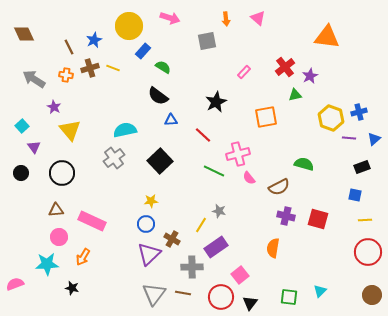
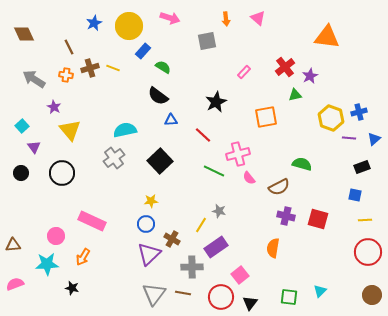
blue star at (94, 40): moved 17 px up
green semicircle at (304, 164): moved 2 px left
brown triangle at (56, 210): moved 43 px left, 35 px down
pink circle at (59, 237): moved 3 px left, 1 px up
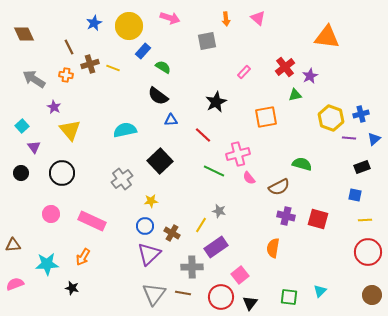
brown cross at (90, 68): moved 4 px up
blue cross at (359, 112): moved 2 px right, 2 px down
gray cross at (114, 158): moved 8 px right, 21 px down
blue circle at (146, 224): moved 1 px left, 2 px down
pink circle at (56, 236): moved 5 px left, 22 px up
brown cross at (172, 239): moved 6 px up
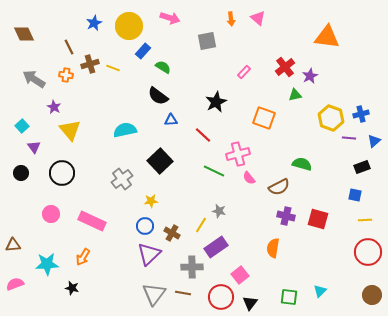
orange arrow at (226, 19): moved 5 px right
orange square at (266, 117): moved 2 px left, 1 px down; rotated 30 degrees clockwise
blue triangle at (374, 139): moved 2 px down
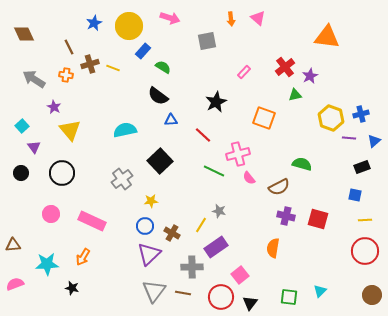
red circle at (368, 252): moved 3 px left, 1 px up
gray triangle at (154, 294): moved 3 px up
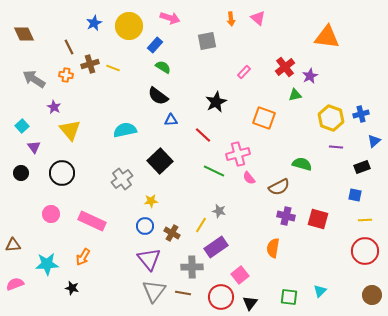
blue rectangle at (143, 51): moved 12 px right, 6 px up
purple line at (349, 138): moved 13 px left, 9 px down
purple triangle at (149, 254): moved 5 px down; rotated 25 degrees counterclockwise
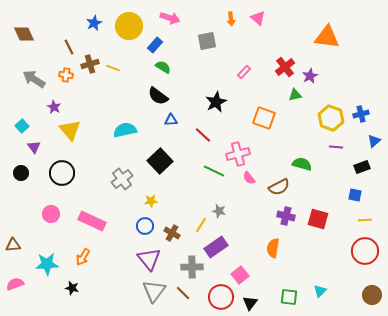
brown line at (183, 293): rotated 35 degrees clockwise
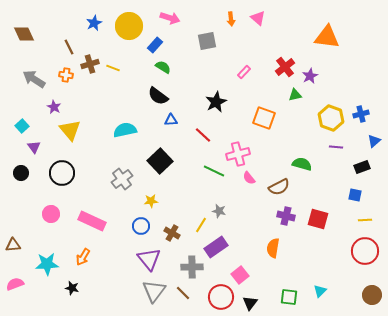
blue circle at (145, 226): moved 4 px left
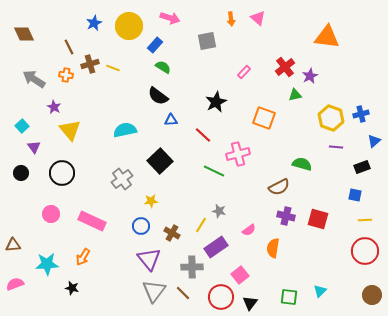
pink semicircle at (249, 178): moved 52 px down; rotated 88 degrees counterclockwise
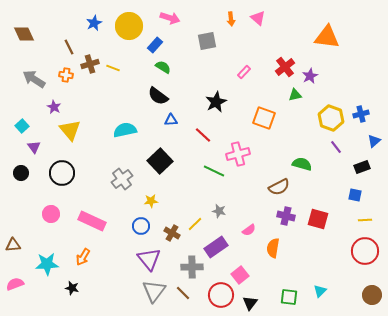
purple line at (336, 147): rotated 48 degrees clockwise
yellow line at (201, 225): moved 6 px left, 1 px up; rotated 14 degrees clockwise
red circle at (221, 297): moved 2 px up
